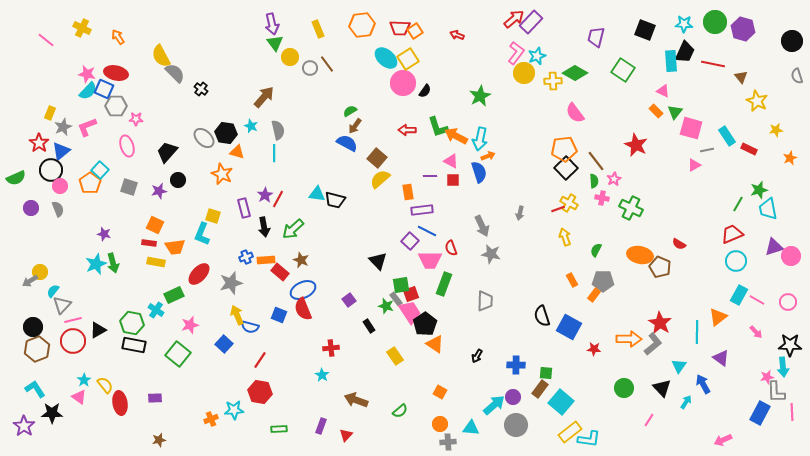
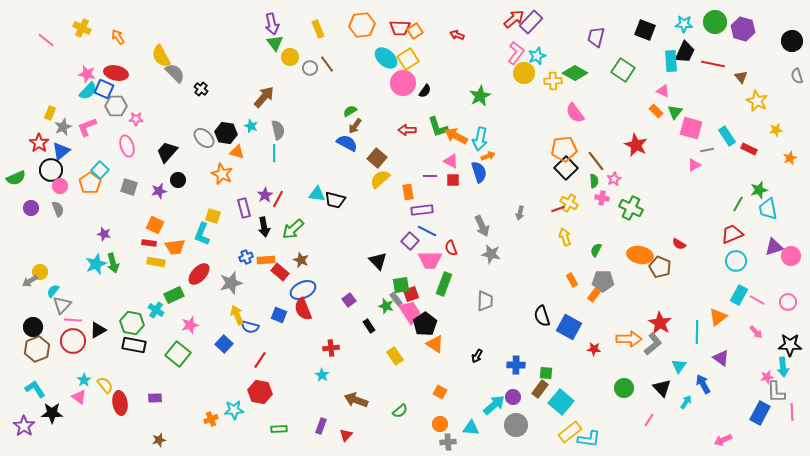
pink line at (73, 320): rotated 18 degrees clockwise
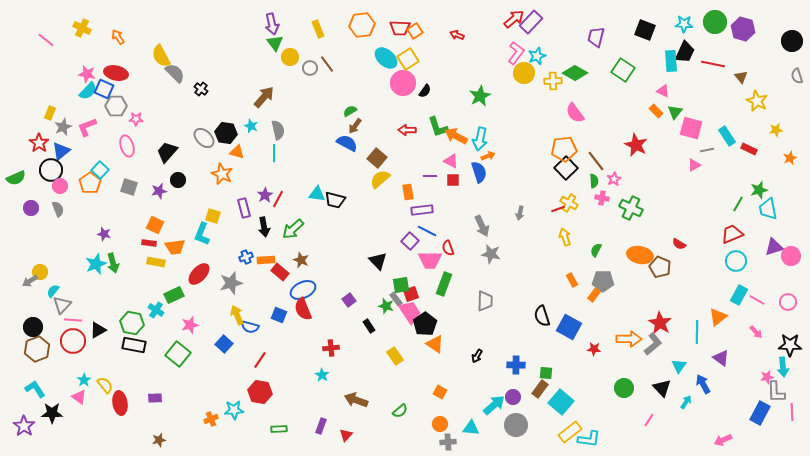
red semicircle at (451, 248): moved 3 px left
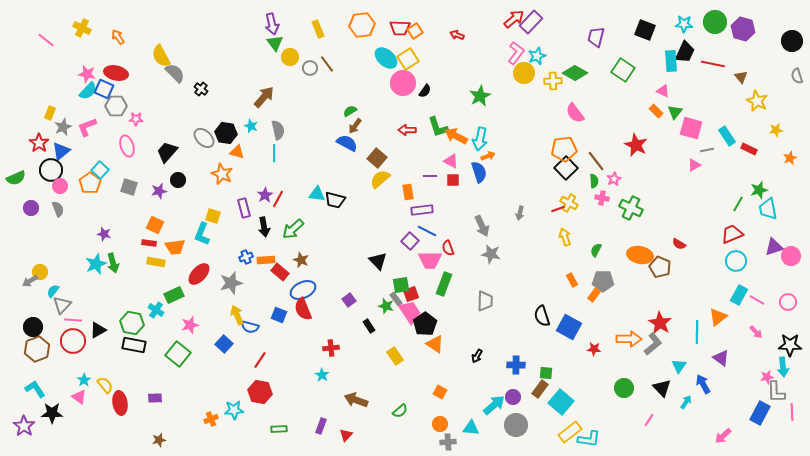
pink arrow at (723, 440): moved 4 px up; rotated 18 degrees counterclockwise
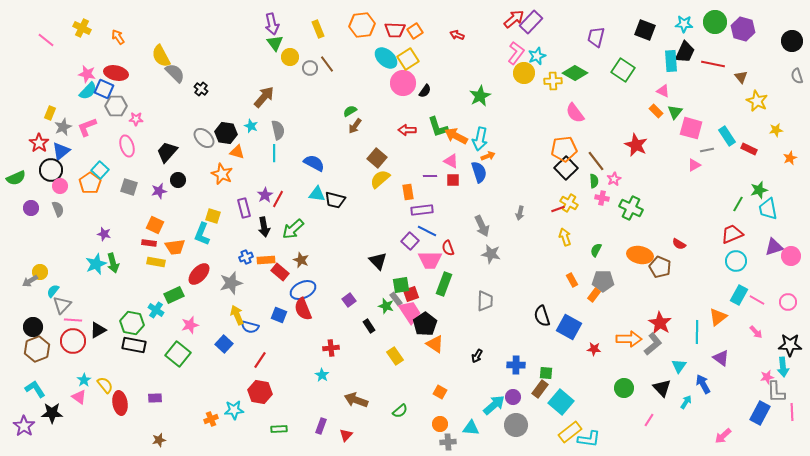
red trapezoid at (400, 28): moved 5 px left, 2 px down
blue semicircle at (347, 143): moved 33 px left, 20 px down
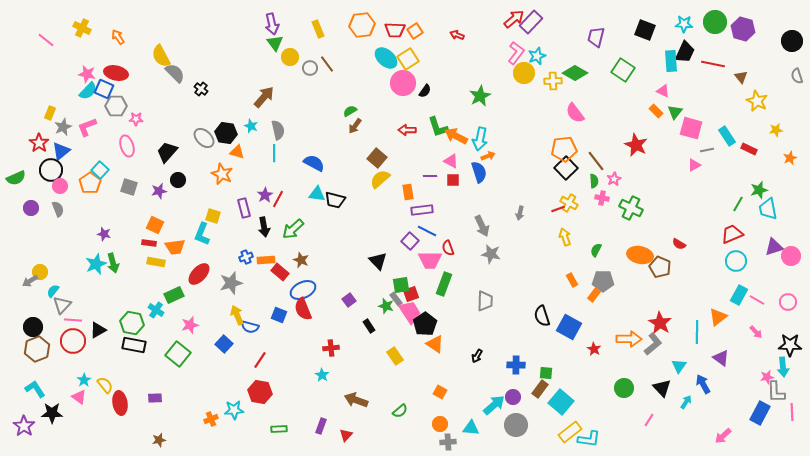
red star at (594, 349): rotated 24 degrees clockwise
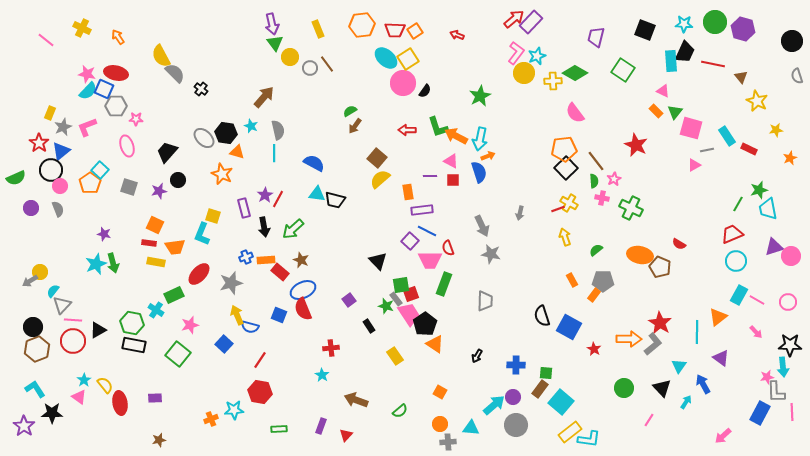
green semicircle at (596, 250): rotated 24 degrees clockwise
pink trapezoid at (410, 312): moved 1 px left, 2 px down
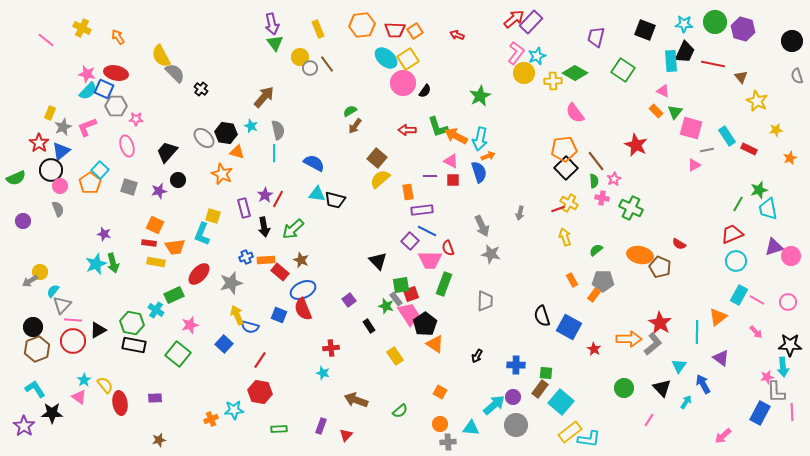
yellow circle at (290, 57): moved 10 px right
purple circle at (31, 208): moved 8 px left, 13 px down
cyan star at (322, 375): moved 1 px right, 2 px up; rotated 16 degrees counterclockwise
